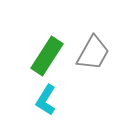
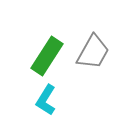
gray trapezoid: moved 1 px up
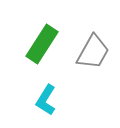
green rectangle: moved 5 px left, 12 px up
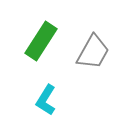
green rectangle: moved 1 px left, 3 px up
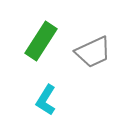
gray trapezoid: rotated 36 degrees clockwise
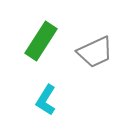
gray trapezoid: moved 2 px right
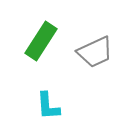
cyan L-shape: moved 2 px right, 6 px down; rotated 36 degrees counterclockwise
